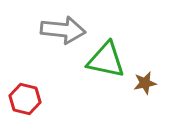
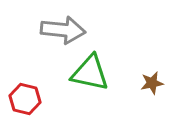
green triangle: moved 16 px left, 13 px down
brown star: moved 7 px right
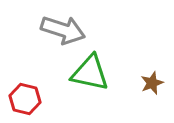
gray arrow: rotated 12 degrees clockwise
brown star: rotated 10 degrees counterclockwise
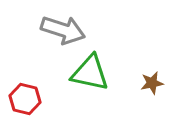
brown star: rotated 10 degrees clockwise
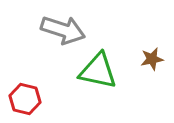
green triangle: moved 8 px right, 2 px up
brown star: moved 24 px up
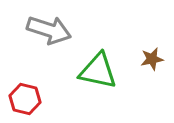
gray arrow: moved 14 px left
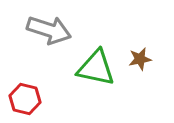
brown star: moved 12 px left
green triangle: moved 2 px left, 3 px up
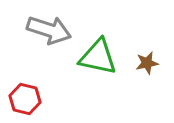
brown star: moved 7 px right, 4 px down
green triangle: moved 2 px right, 11 px up
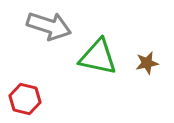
gray arrow: moved 4 px up
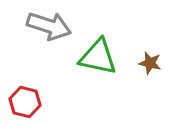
brown star: moved 3 px right; rotated 25 degrees clockwise
red hexagon: moved 3 px down
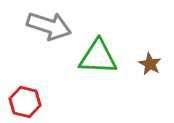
green triangle: rotated 9 degrees counterclockwise
brown star: moved 1 px down; rotated 15 degrees clockwise
